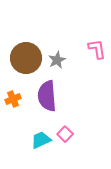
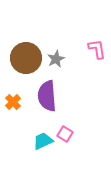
gray star: moved 1 px left, 1 px up
orange cross: moved 3 px down; rotated 21 degrees counterclockwise
pink square: rotated 14 degrees counterclockwise
cyan trapezoid: moved 2 px right, 1 px down
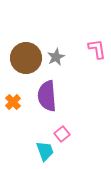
gray star: moved 2 px up
pink square: moved 3 px left; rotated 21 degrees clockwise
cyan trapezoid: moved 2 px right, 10 px down; rotated 95 degrees clockwise
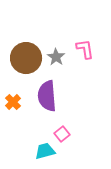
pink L-shape: moved 12 px left
gray star: rotated 12 degrees counterclockwise
cyan trapezoid: rotated 85 degrees counterclockwise
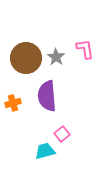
orange cross: moved 1 px down; rotated 28 degrees clockwise
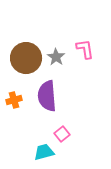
orange cross: moved 1 px right, 3 px up
cyan trapezoid: moved 1 px left, 1 px down
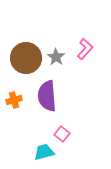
pink L-shape: rotated 50 degrees clockwise
pink square: rotated 14 degrees counterclockwise
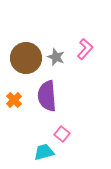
gray star: rotated 12 degrees counterclockwise
orange cross: rotated 28 degrees counterclockwise
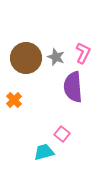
pink L-shape: moved 2 px left, 4 px down; rotated 15 degrees counterclockwise
purple semicircle: moved 26 px right, 9 px up
